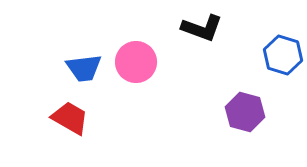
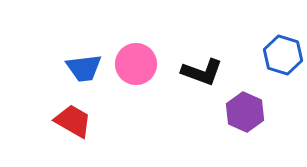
black L-shape: moved 44 px down
pink circle: moved 2 px down
purple hexagon: rotated 9 degrees clockwise
red trapezoid: moved 3 px right, 3 px down
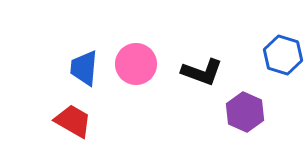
blue trapezoid: rotated 102 degrees clockwise
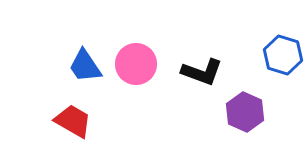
blue trapezoid: moved 1 px right, 2 px up; rotated 39 degrees counterclockwise
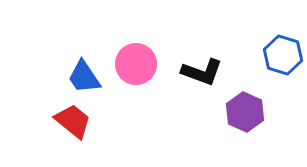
blue trapezoid: moved 1 px left, 11 px down
red trapezoid: rotated 9 degrees clockwise
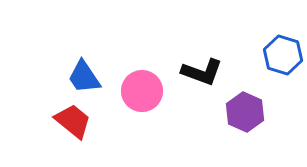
pink circle: moved 6 px right, 27 px down
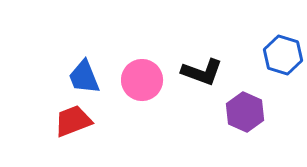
blue trapezoid: rotated 12 degrees clockwise
pink circle: moved 11 px up
red trapezoid: rotated 60 degrees counterclockwise
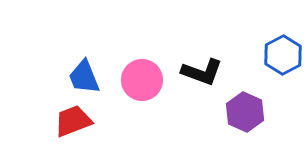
blue hexagon: rotated 15 degrees clockwise
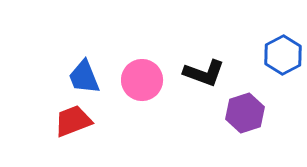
black L-shape: moved 2 px right, 1 px down
purple hexagon: moved 1 px down; rotated 18 degrees clockwise
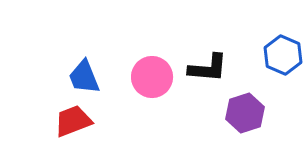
blue hexagon: rotated 9 degrees counterclockwise
black L-shape: moved 4 px right, 5 px up; rotated 15 degrees counterclockwise
pink circle: moved 10 px right, 3 px up
